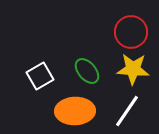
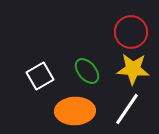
white line: moved 2 px up
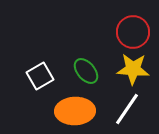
red circle: moved 2 px right
green ellipse: moved 1 px left
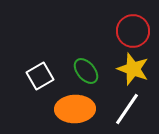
red circle: moved 1 px up
yellow star: rotated 16 degrees clockwise
orange ellipse: moved 2 px up
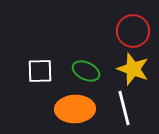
green ellipse: rotated 24 degrees counterclockwise
white square: moved 5 px up; rotated 28 degrees clockwise
white line: moved 3 px left, 1 px up; rotated 48 degrees counterclockwise
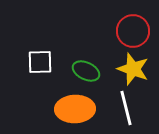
white square: moved 9 px up
white line: moved 2 px right
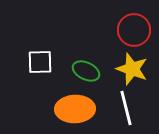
red circle: moved 1 px right, 1 px up
yellow star: moved 1 px left
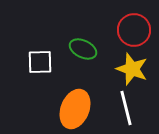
green ellipse: moved 3 px left, 22 px up
orange ellipse: rotated 66 degrees counterclockwise
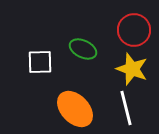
orange ellipse: rotated 66 degrees counterclockwise
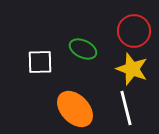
red circle: moved 1 px down
